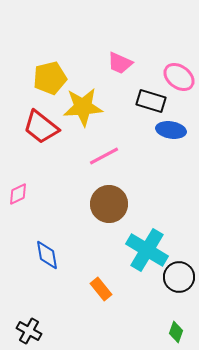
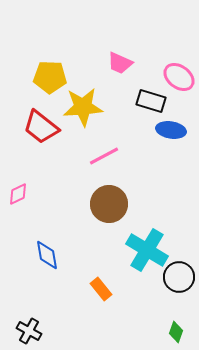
yellow pentagon: moved 1 px up; rotated 16 degrees clockwise
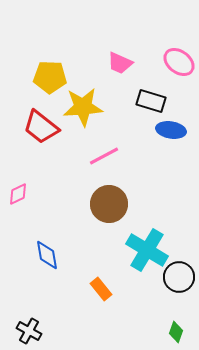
pink ellipse: moved 15 px up
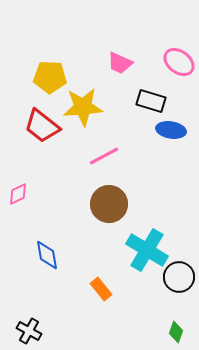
red trapezoid: moved 1 px right, 1 px up
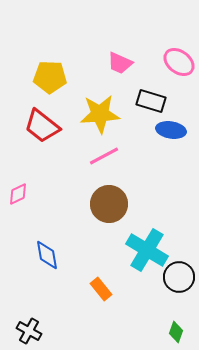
yellow star: moved 17 px right, 7 px down
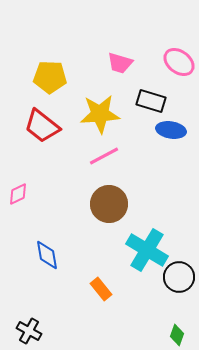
pink trapezoid: rotated 8 degrees counterclockwise
green diamond: moved 1 px right, 3 px down
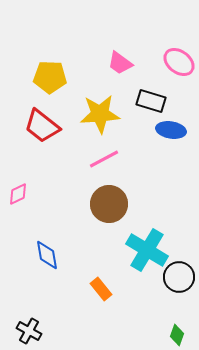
pink trapezoid: rotated 20 degrees clockwise
pink line: moved 3 px down
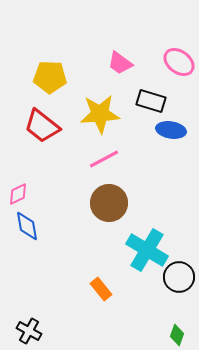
brown circle: moved 1 px up
blue diamond: moved 20 px left, 29 px up
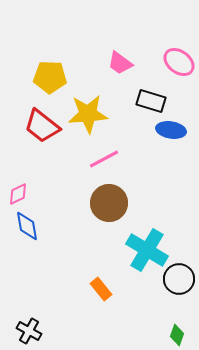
yellow star: moved 12 px left
black circle: moved 2 px down
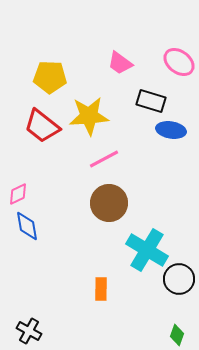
yellow star: moved 1 px right, 2 px down
orange rectangle: rotated 40 degrees clockwise
